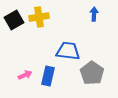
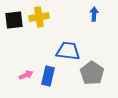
black square: rotated 24 degrees clockwise
pink arrow: moved 1 px right
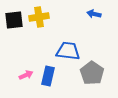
blue arrow: rotated 80 degrees counterclockwise
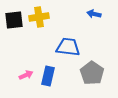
blue trapezoid: moved 4 px up
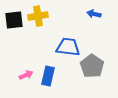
yellow cross: moved 1 px left, 1 px up
gray pentagon: moved 7 px up
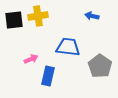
blue arrow: moved 2 px left, 2 px down
gray pentagon: moved 8 px right
pink arrow: moved 5 px right, 16 px up
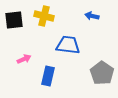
yellow cross: moved 6 px right; rotated 24 degrees clockwise
blue trapezoid: moved 2 px up
pink arrow: moved 7 px left
gray pentagon: moved 2 px right, 7 px down
